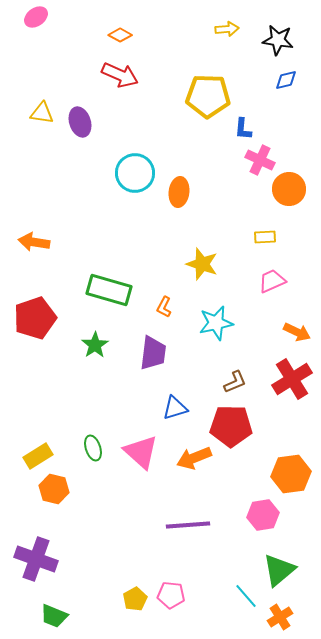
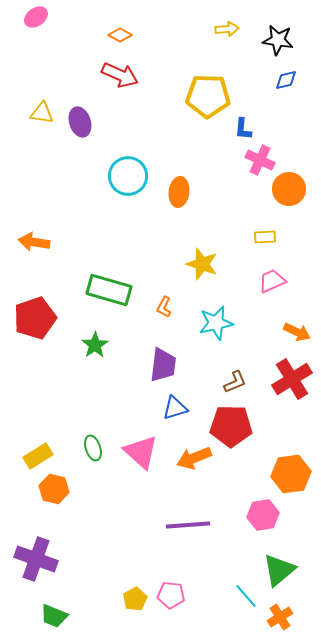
cyan circle at (135, 173): moved 7 px left, 3 px down
purple trapezoid at (153, 353): moved 10 px right, 12 px down
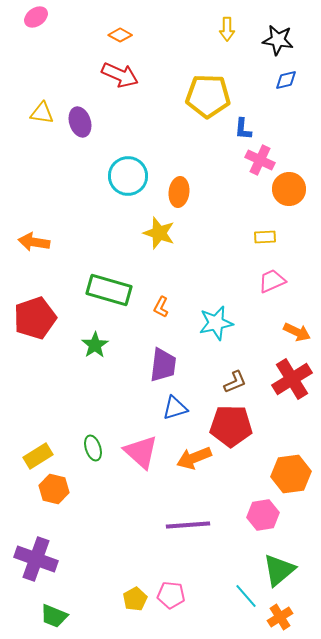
yellow arrow at (227, 29): rotated 95 degrees clockwise
yellow star at (202, 264): moved 43 px left, 31 px up
orange L-shape at (164, 307): moved 3 px left
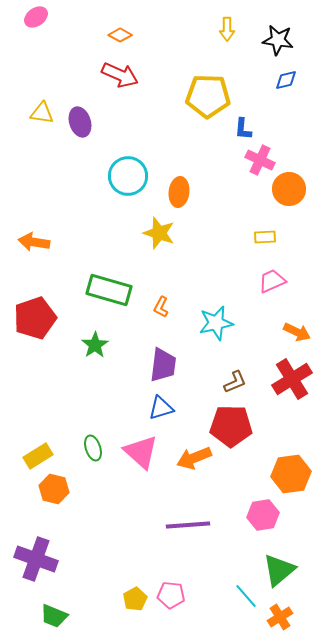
blue triangle at (175, 408): moved 14 px left
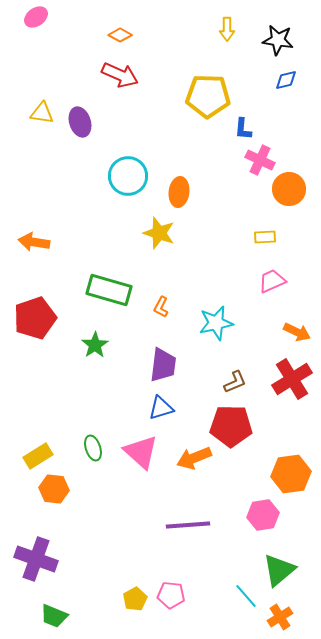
orange hexagon at (54, 489): rotated 8 degrees counterclockwise
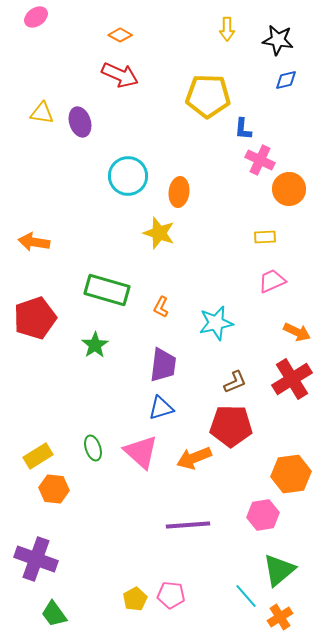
green rectangle at (109, 290): moved 2 px left
green trapezoid at (54, 616): moved 2 px up; rotated 32 degrees clockwise
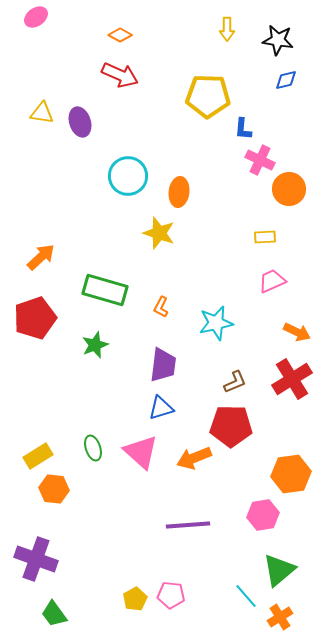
orange arrow at (34, 242): moved 7 px right, 15 px down; rotated 128 degrees clockwise
green rectangle at (107, 290): moved 2 px left
green star at (95, 345): rotated 12 degrees clockwise
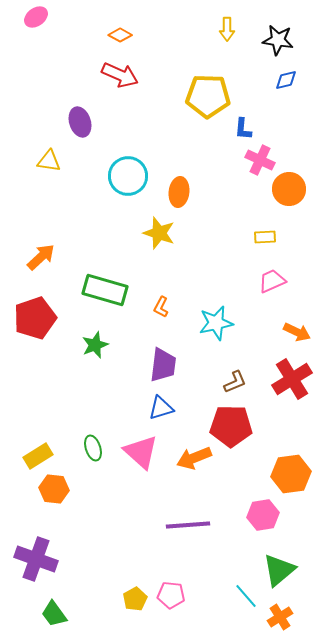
yellow triangle at (42, 113): moved 7 px right, 48 px down
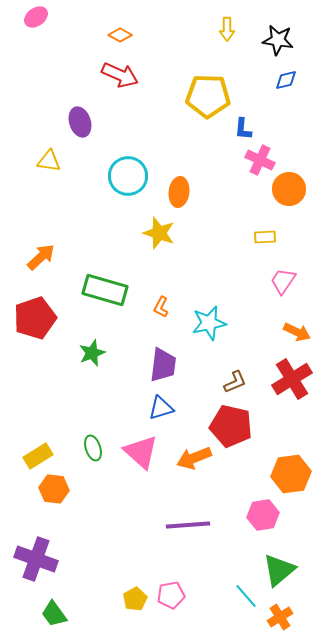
pink trapezoid at (272, 281): moved 11 px right; rotated 32 degrees counterclockwise
cyan star at (216, 323): moved 7 px left
green star at (95, 345): moved 3 px left, 8 px down
red pentagon at (231, 426): rotated 12 degrees clockwise
pink pentagon at (171, 595): rotated 16 degrees counterclockwise
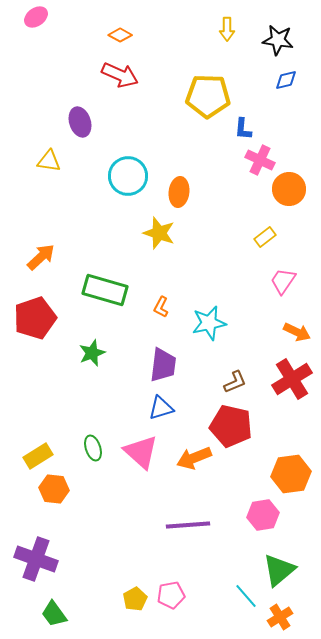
yellow rectangle at (265, 237): rotated 35 degrees counterclockwise
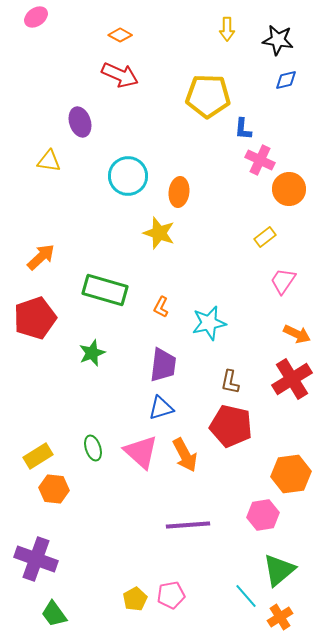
orange arrow at (297, 332): moved 2 px down
brown L-shape at (235, 382): moved 5 px left; rotated 125 degrees clockwise
orange arrow at (194, 458): moved 9 px left, 3 px up; rotated 96 degrees counterclockwise
